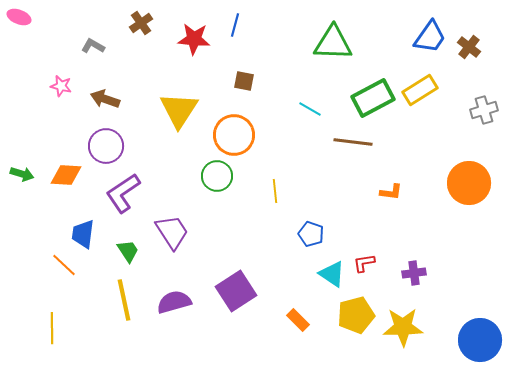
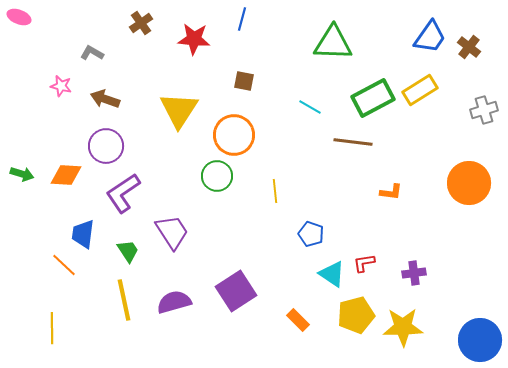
blue line at (235, 25): moved 7 px right, 6 px up
gray L-shape at (93, 46): moved 1 px left, 7 px down
cyan line at (310, 109): moved 2 px up
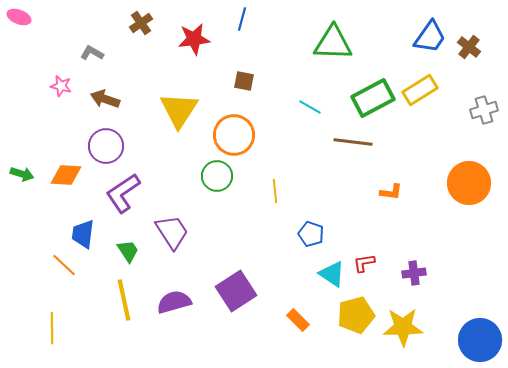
red star at (194, 39): rotated 12 degrees counterclockwise
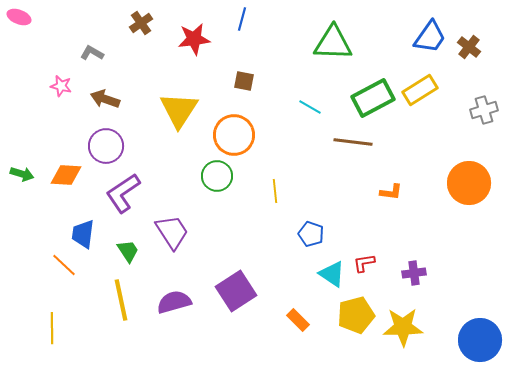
yellow line at (124, 300): moved 3 px left
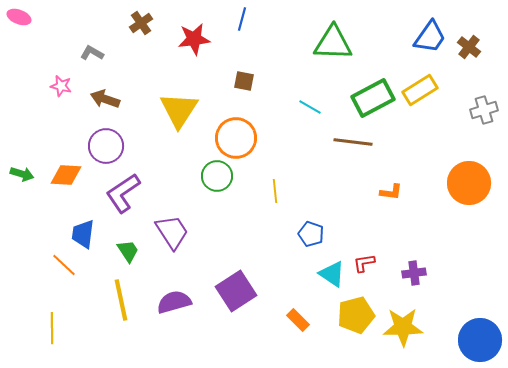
orange circle at (234, 135): moved 2 px right, 3 px down
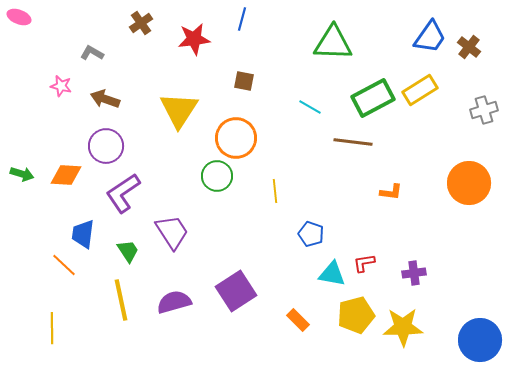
cyan triangle at (332, 274): rotated 24 degrees counterclockwise
